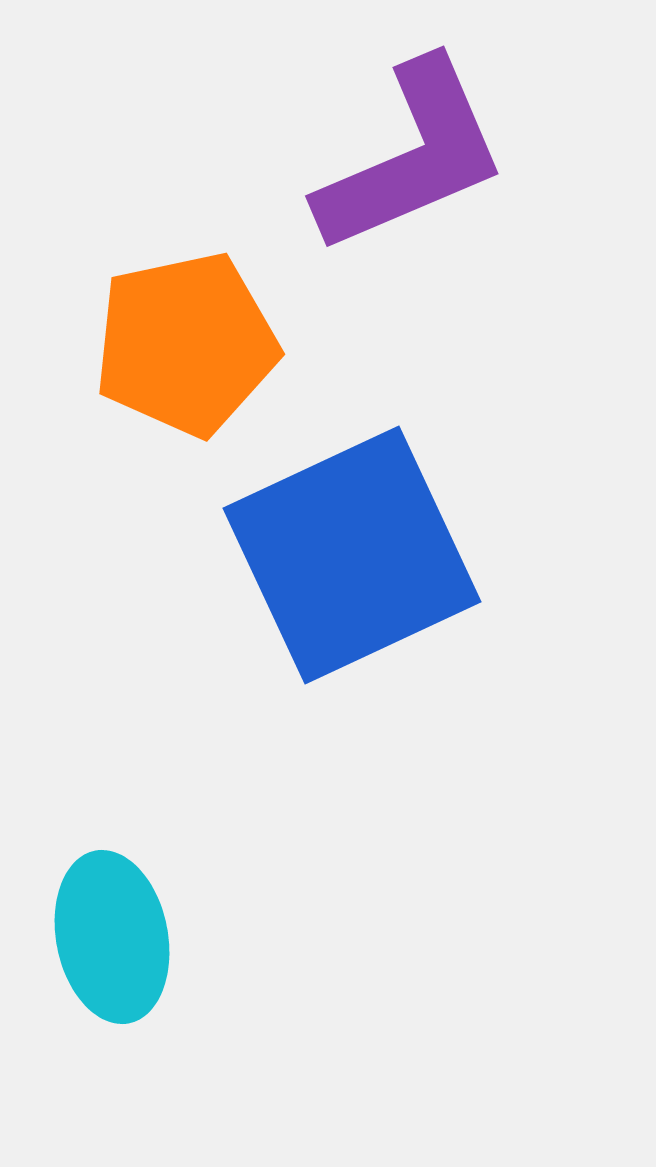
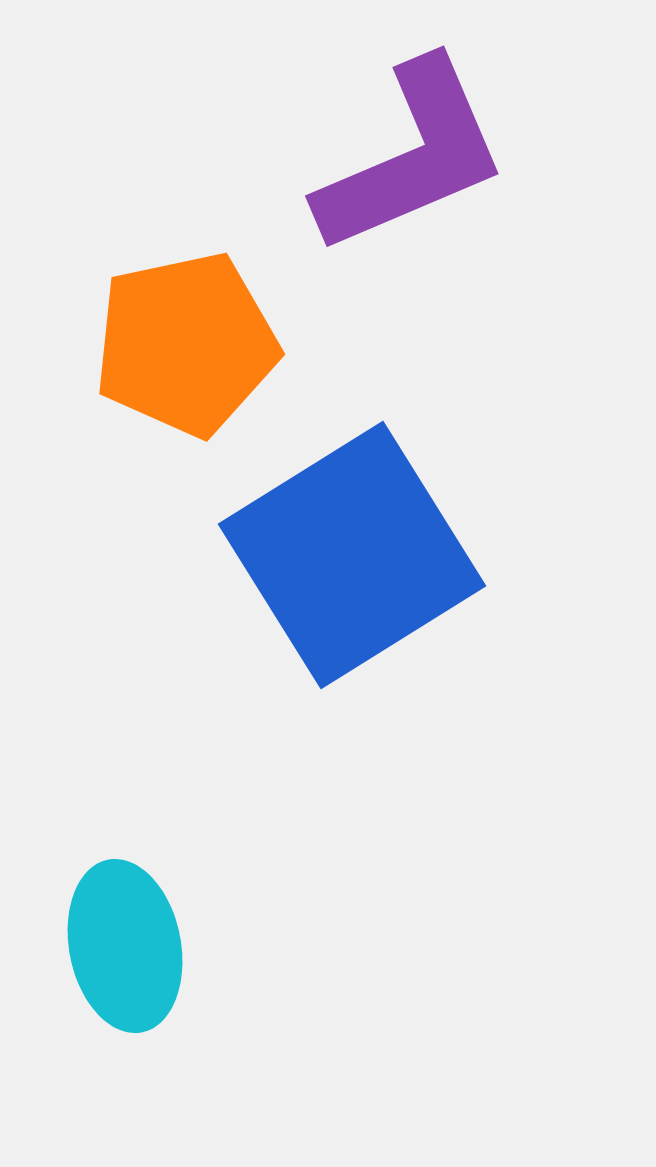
blue square: rotated 7 degrees counterclockwise
cyan ellipse: moved 13 px right, 9 px down
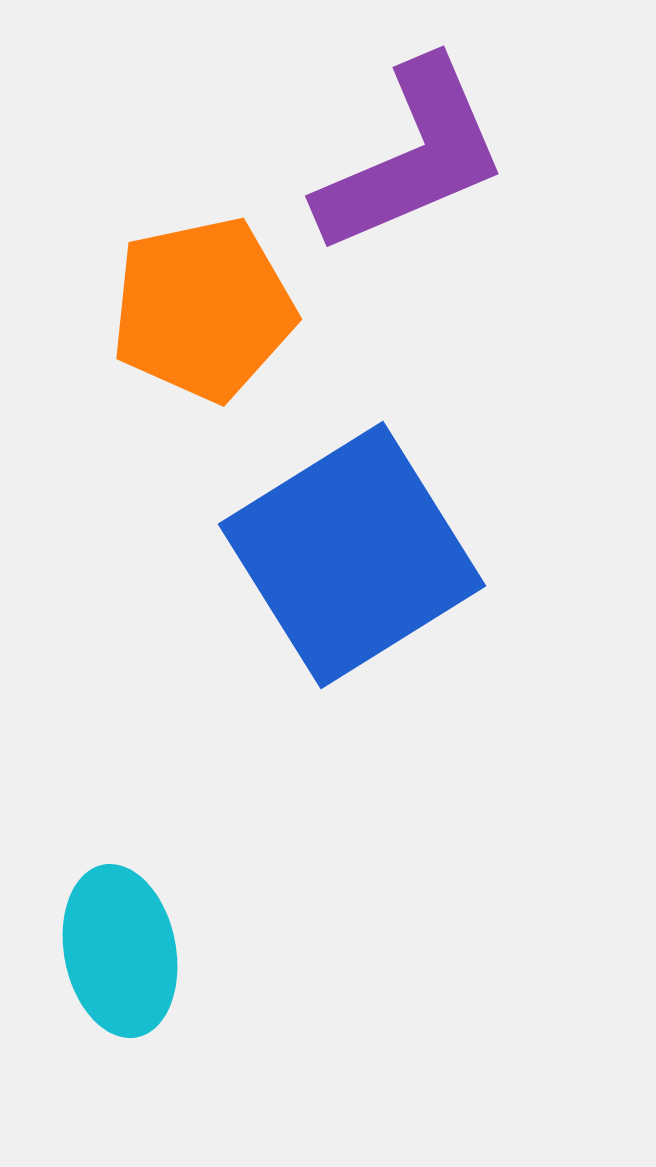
orange pentagon: moved 17 px right, 35 px up
cyan ellipse: moved 5 px left, 5 px down
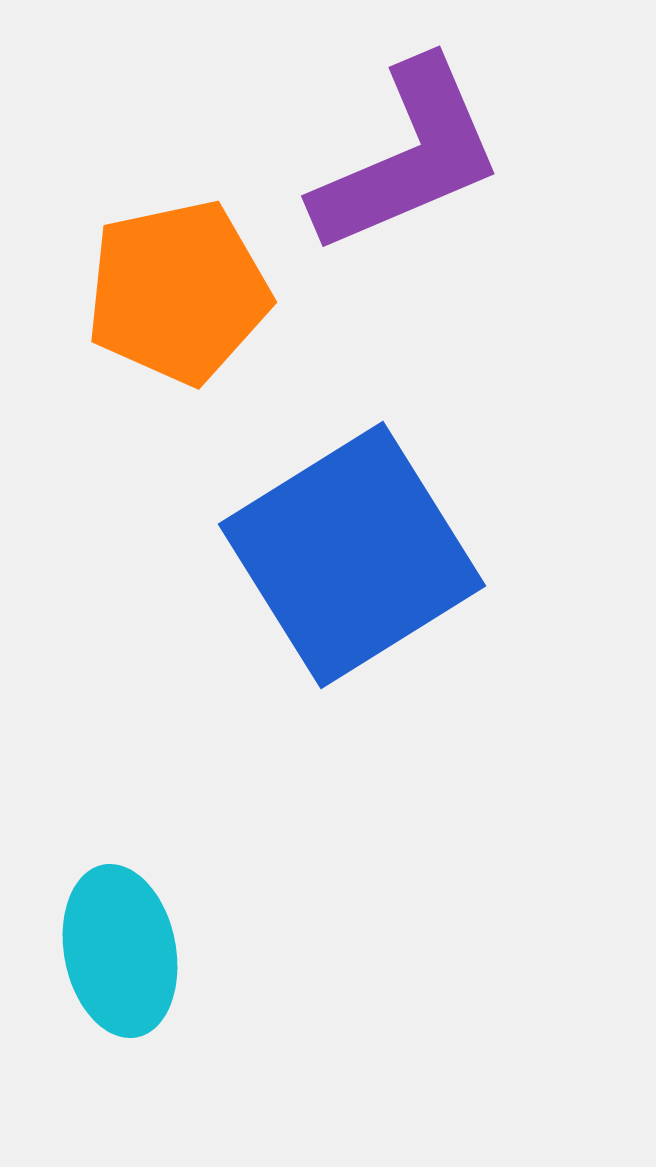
purple L-shape: moved 4 px left
orange pentagon: moved 25 px left, 17 px up
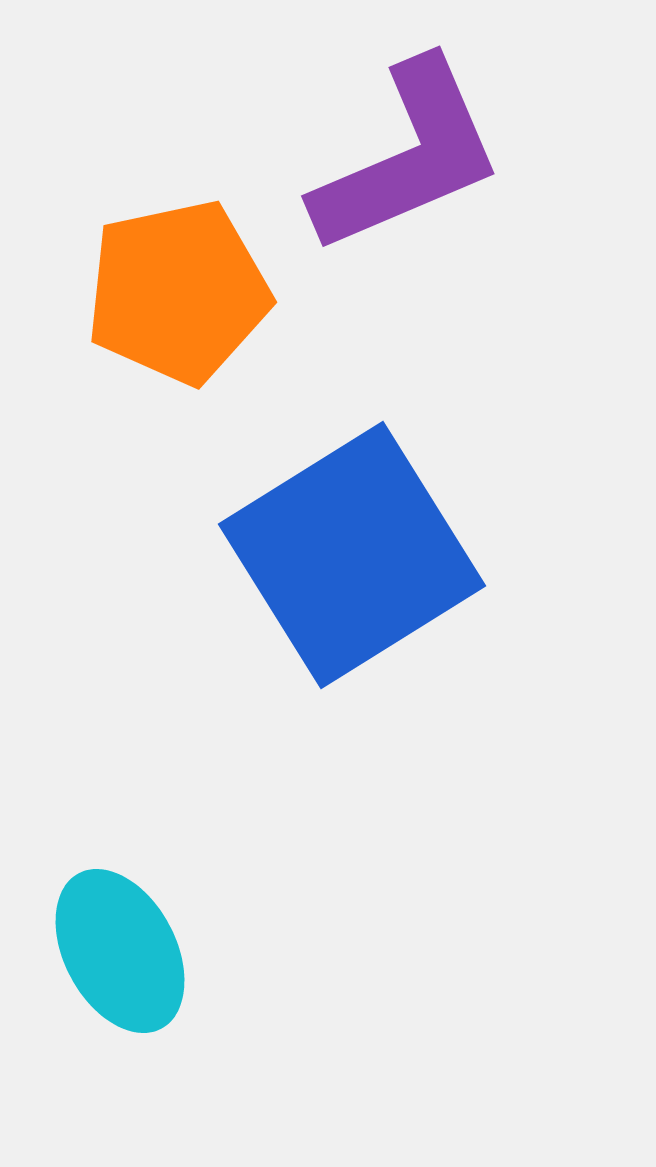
cyan ellipse: rotated 17 degrees counterclockwise
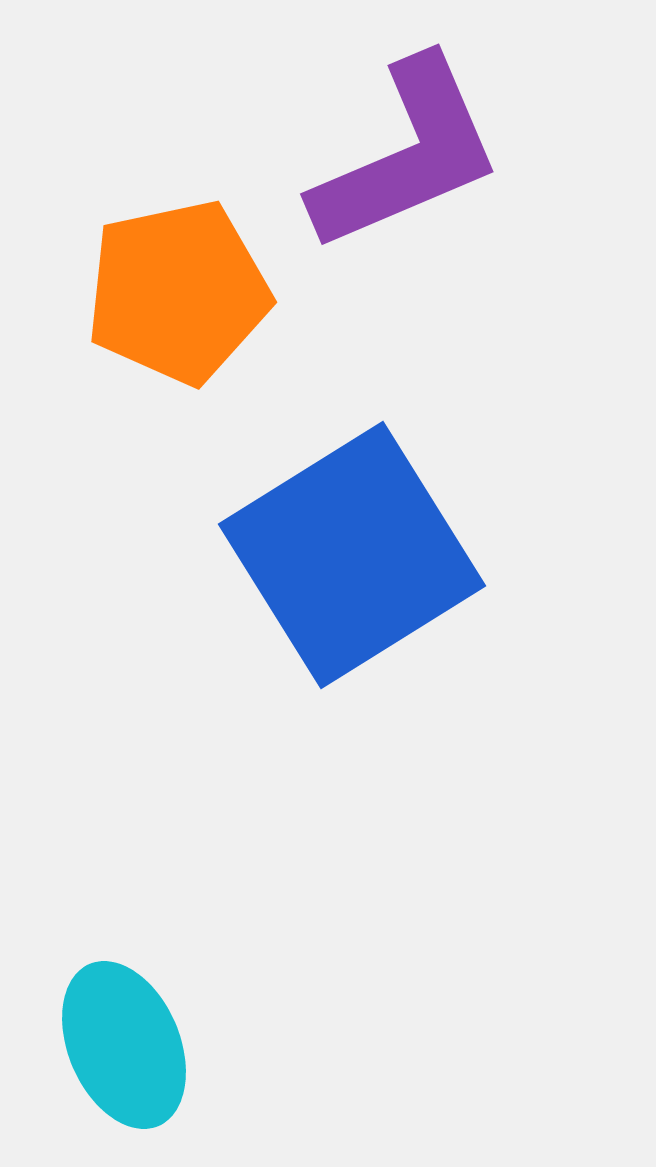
purple L-shape: moved 1 px left, 2 px up
cyan ellipse: moved 4 px right, 94 px down; rotated 5 degrees clockwise
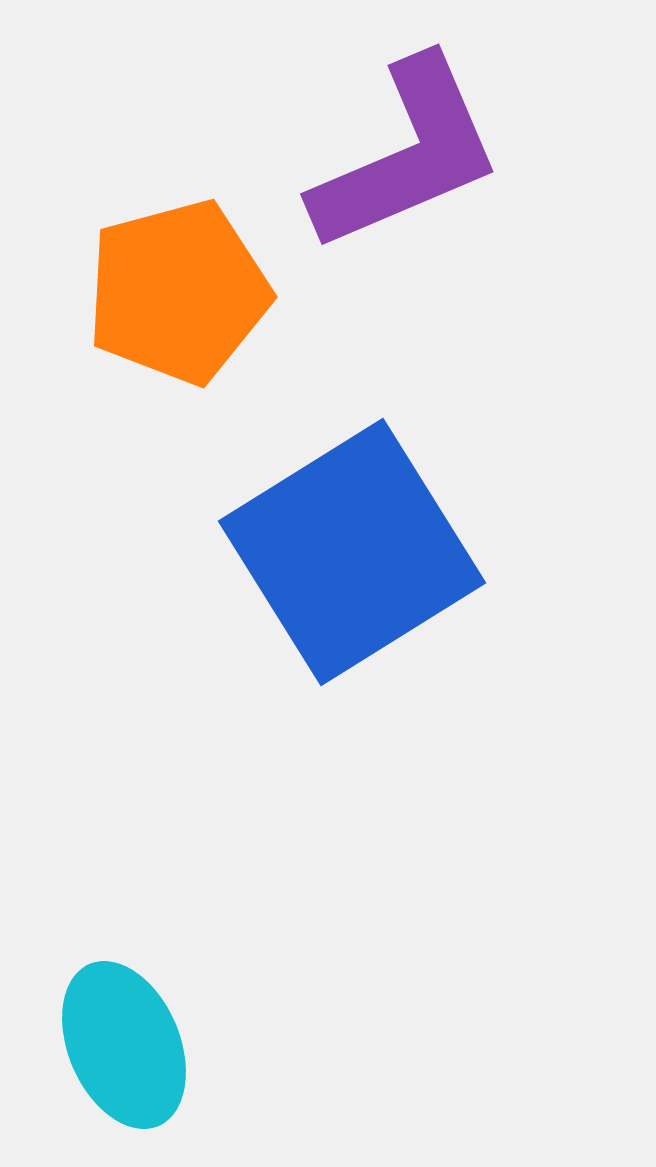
orange pentagon: rotated 3 degrees counterclockwise
blue square: moved 3 px up
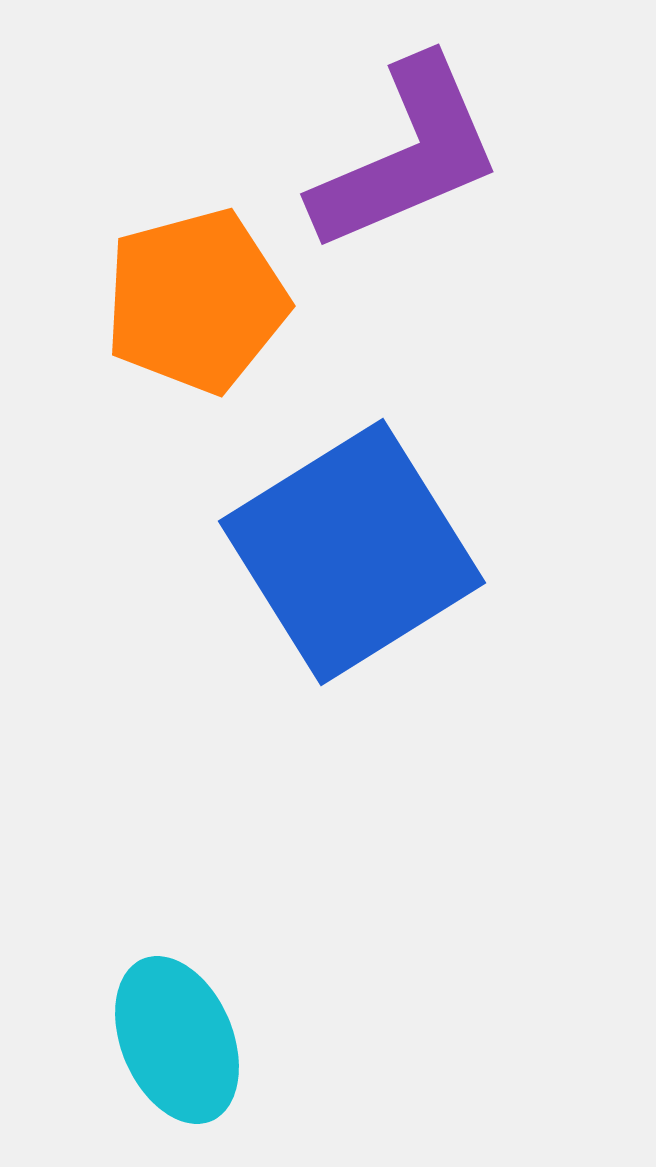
orange pentagon: moved 18 px right, 9 px down
cyan ellipse: moved 53 px right, 5 px up
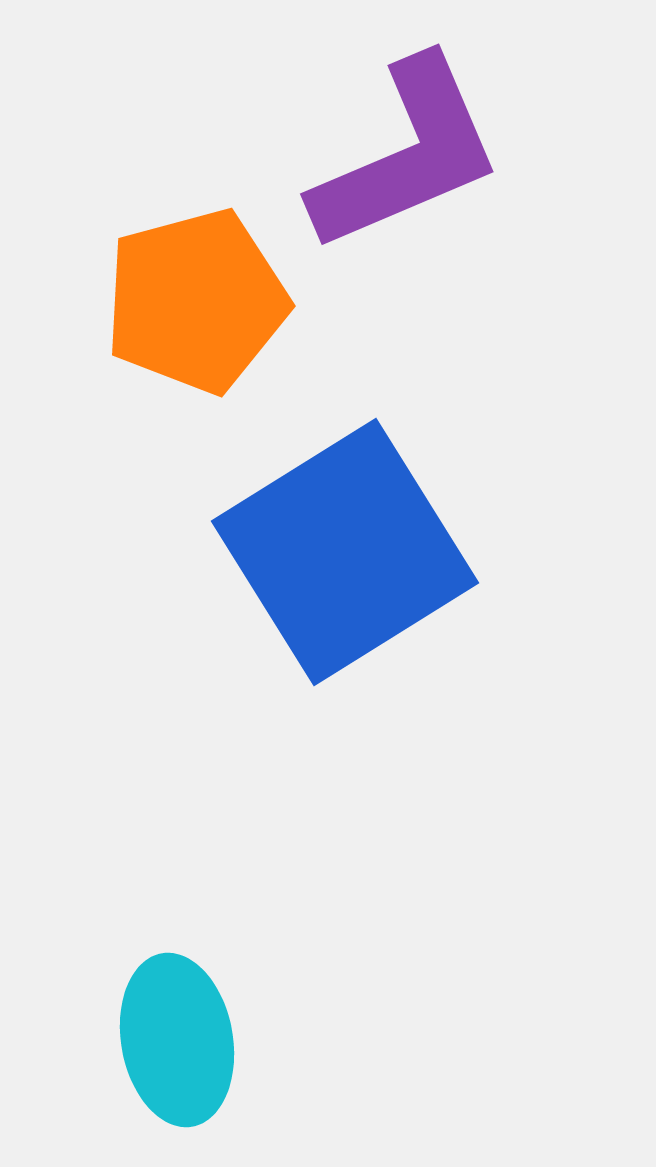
blue square: moved 7 px left
cyan ellipse: rotated 13 degrees clockwise
